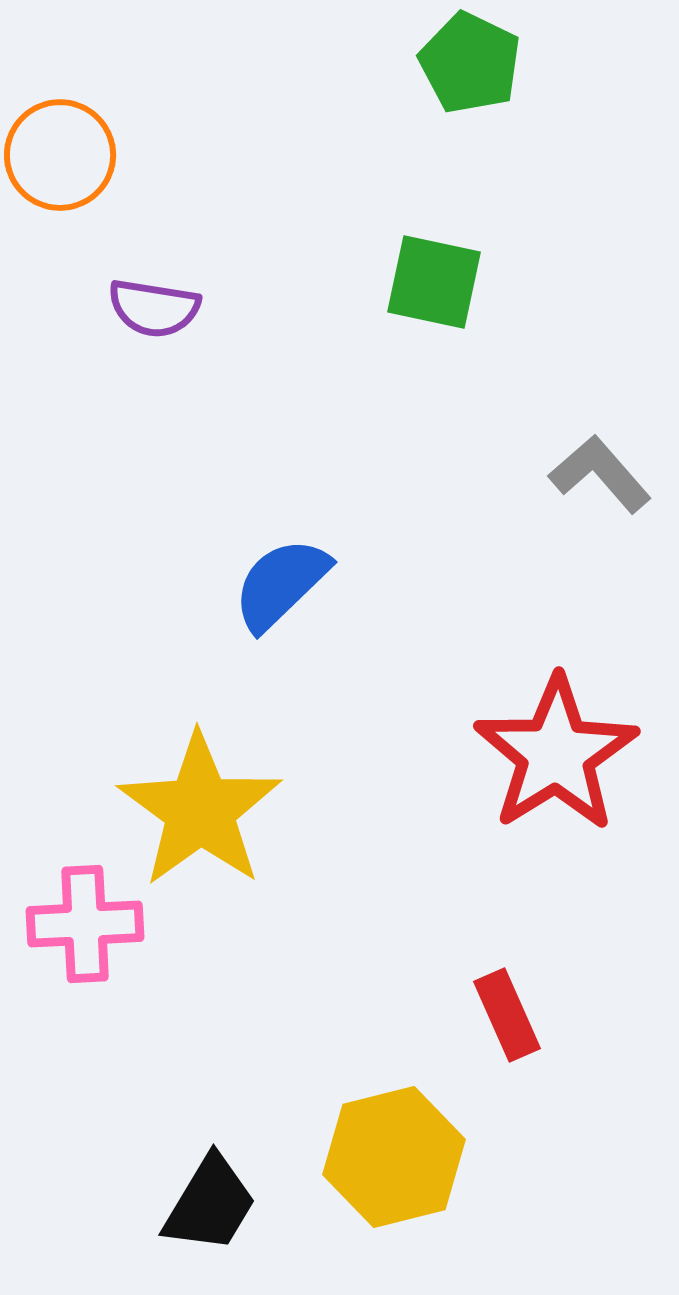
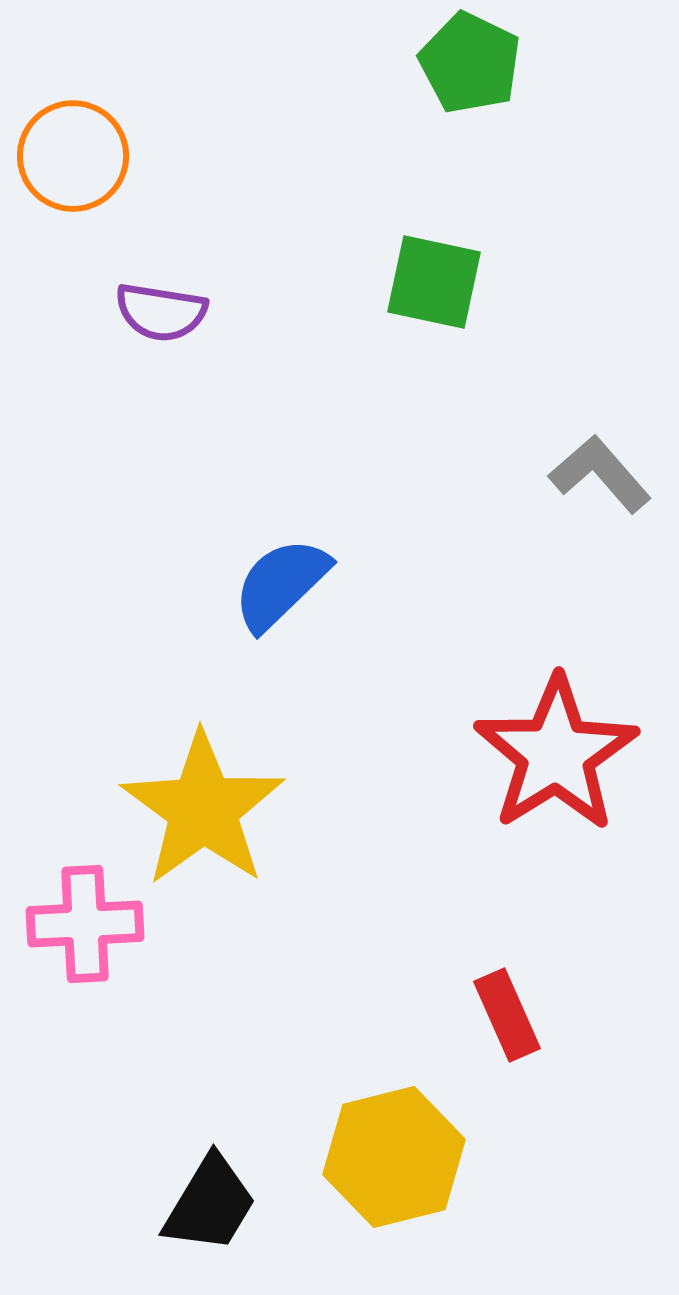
orange circle: moved 13 px right, 1 px down
purple semicircle: moved 7 px right, 4 px down
yellow star: moved 3 px right, 1 px up
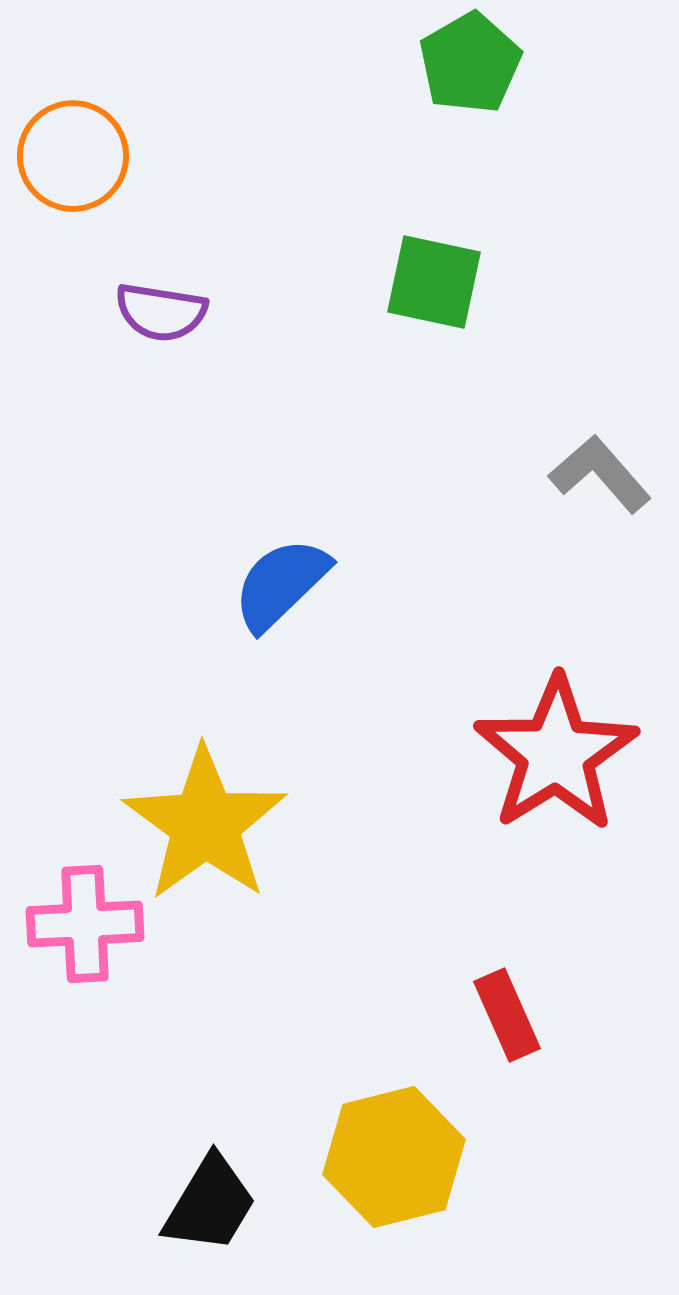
green pentagon: rotated 16 degrees clockwise
yellow star: moved 2 px right, 15 px down
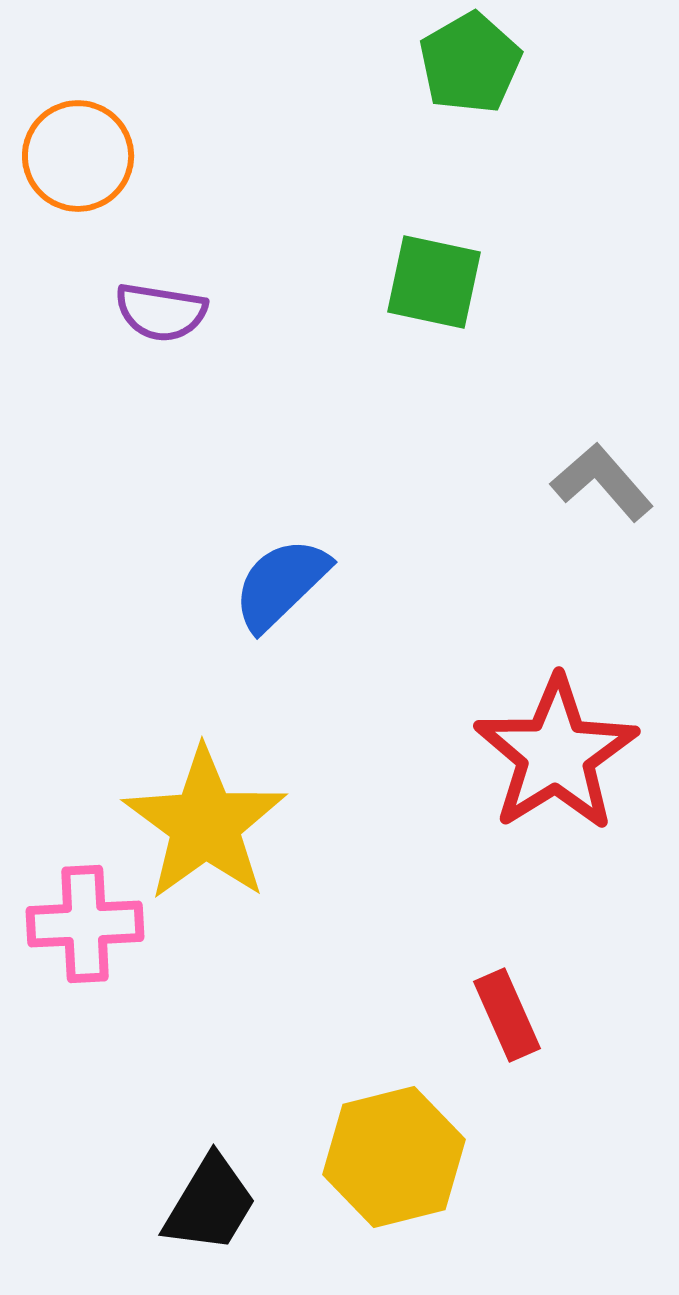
orange circle: moved 5 px right
gray L-shape: moved 2 px right, 8 px down
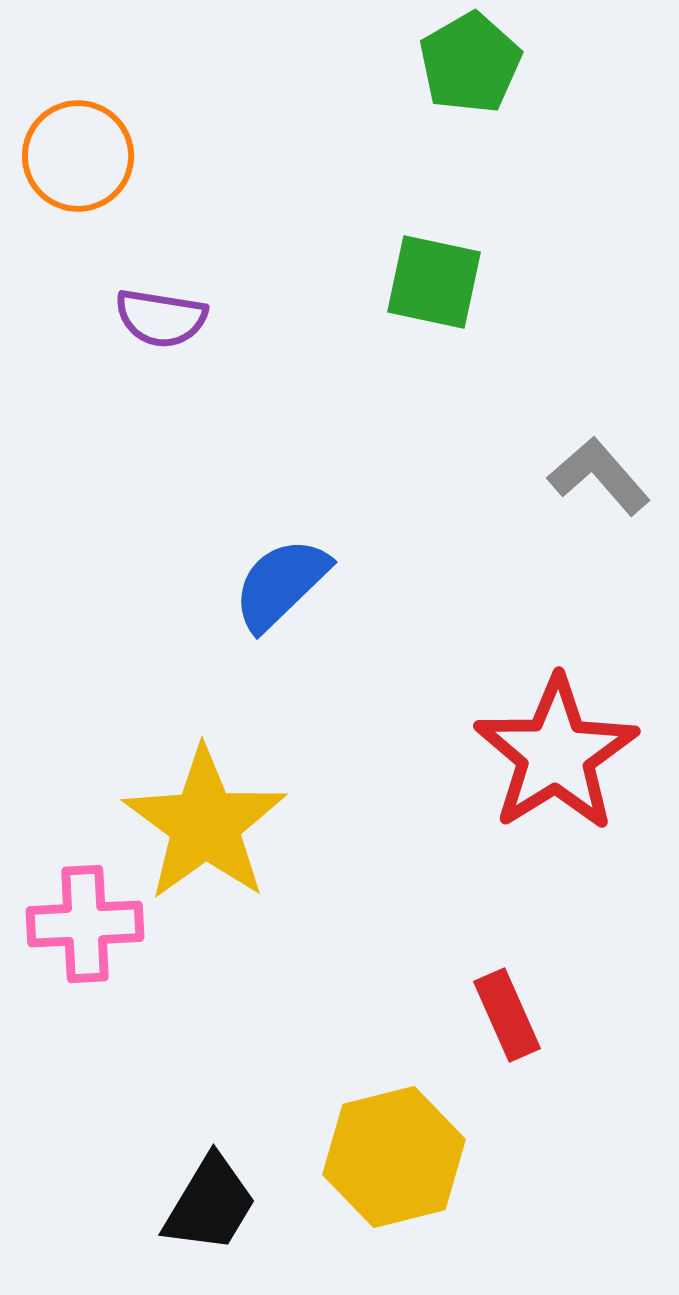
purple semicircle: moved 6 px down
gray L-shape: moved 3 px left, 6 px up
